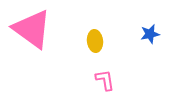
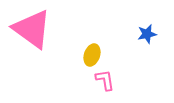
blue star: moved 3 px left
yellow ellipse: moved 3 px left, 14 px down; rotated 25 degrees clockwise
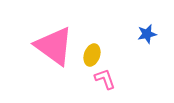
pink triangle: moved 22 px right, 17 px down
pink L-shape: moved 1 px up; rotated 10 degrees counterclockwise
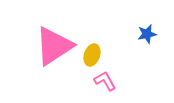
pink triangle: rotated 51 degrees clockwise
pink L-shape: moved 2 px down; rotated 10 degrees counterclockwise
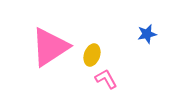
pink triangle: moved 4 px left, 1 px down
pink L-shape: moved 1 px right, 2 px up
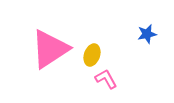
pink triangle: moved 2 px down
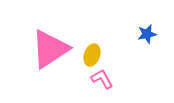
pink L-shape: moved 4 px left
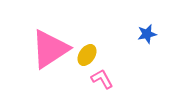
yellow ellipse: moved 5 px left; rotated 15 degrees clockwise
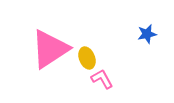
yellow ellipse: moved 3 px down; rotated 55 degrees counterclockwise
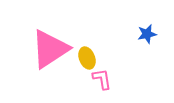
pink L-shape: rotated 20 degrees clockwise
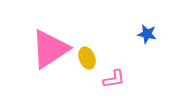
blue star: rotated 24 degrees clockwise
pink L-shape: moved 12 px right; rotated 90 degrees clockwise
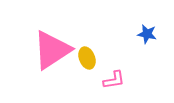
pink triangle: moved 2 px right, 1 px down
pink L-shape: moved 1 px down
